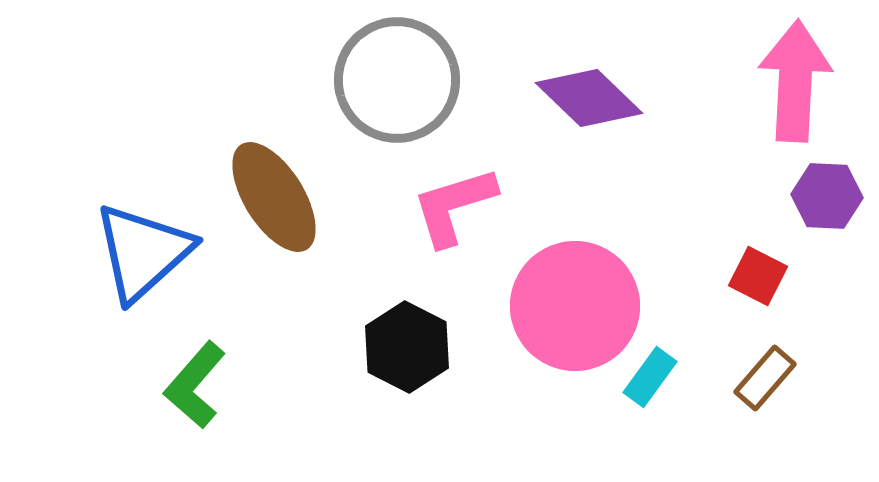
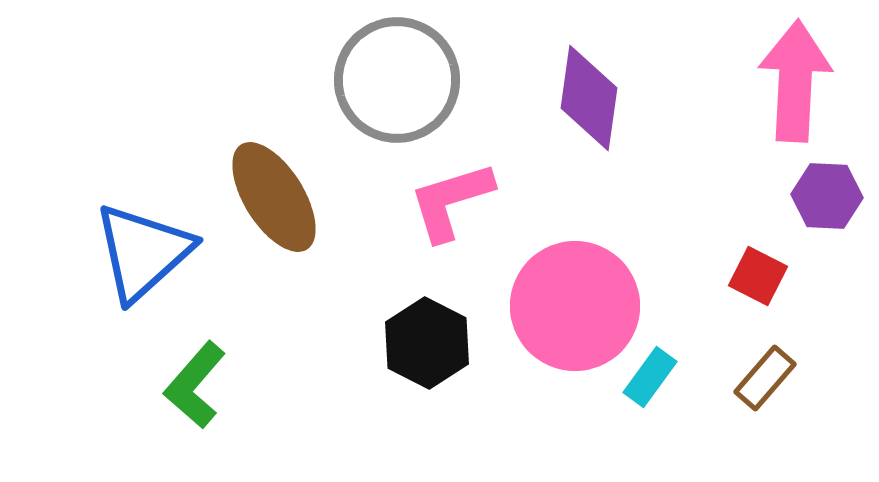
purple diamond: rotated 54 degrees clockwise
pink L-shape: moved 3 px left, 5 px up
black hexagon: moved 20 px right, 4 px up
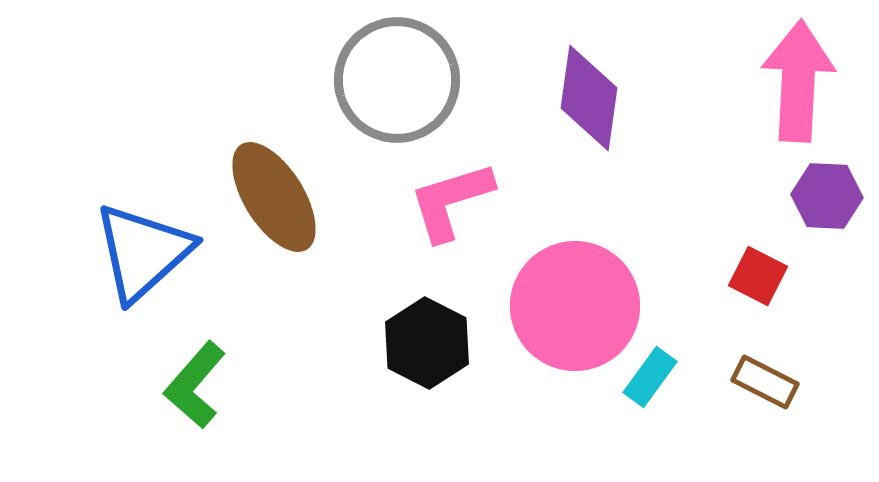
pink arrow: moved 3 px right
brown rectangle: moved 4 px down; rotated 76 degrees clockwise
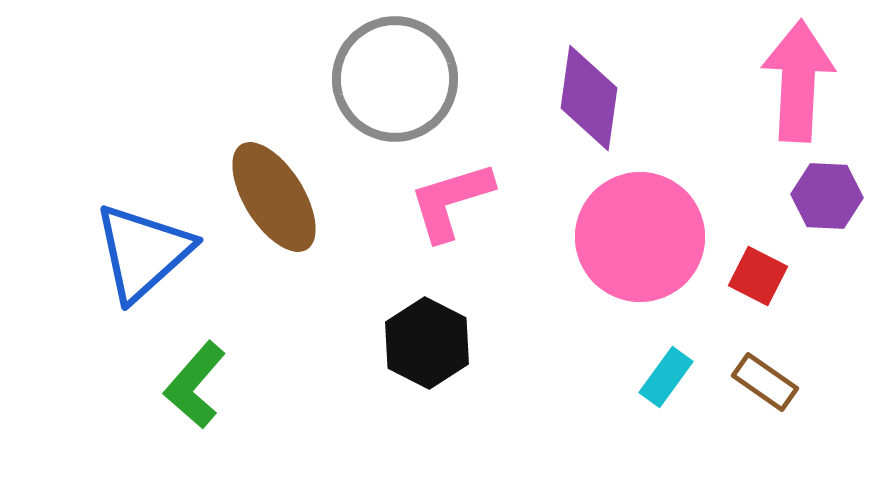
gray circle: moved 2 px left, 1 px up
pink circle: moved 65 px right, 69 px up
cyan rectangle: moved 16 px right
brown rectangle: rotated 8 degrees clockwise
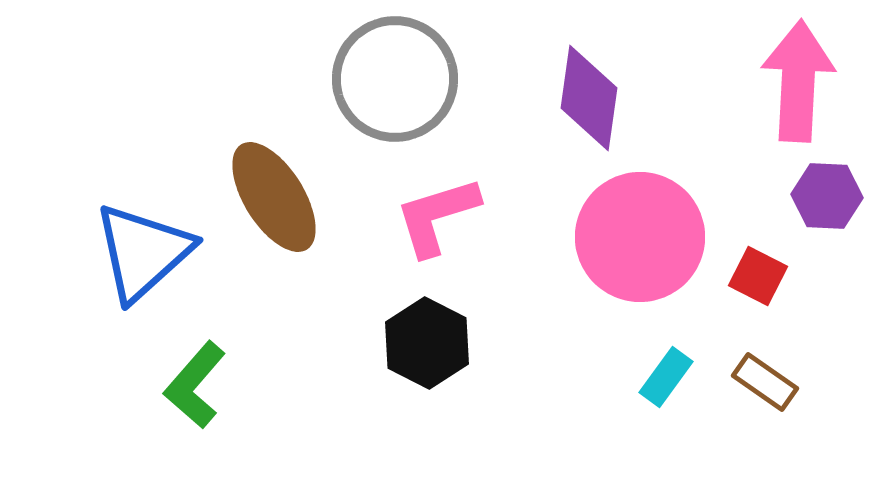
pink L-shape: moved 14 px left, 15 px down
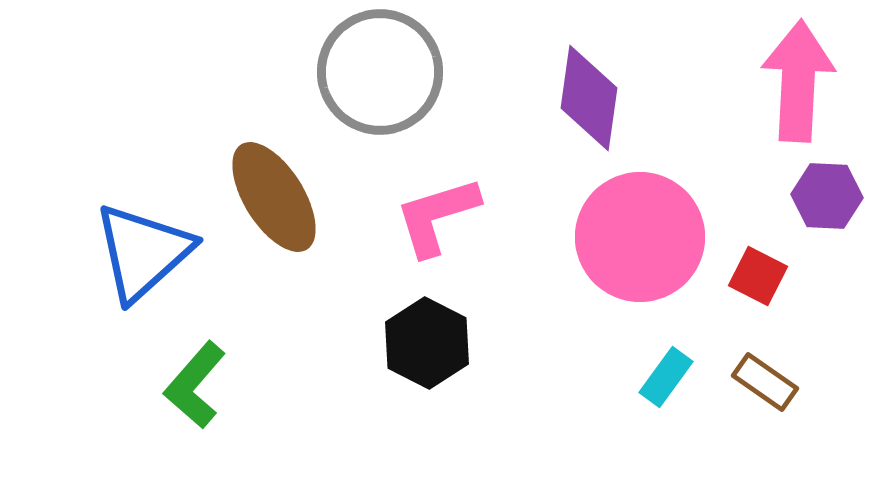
gray circle: moved 15 px left, 7 px up
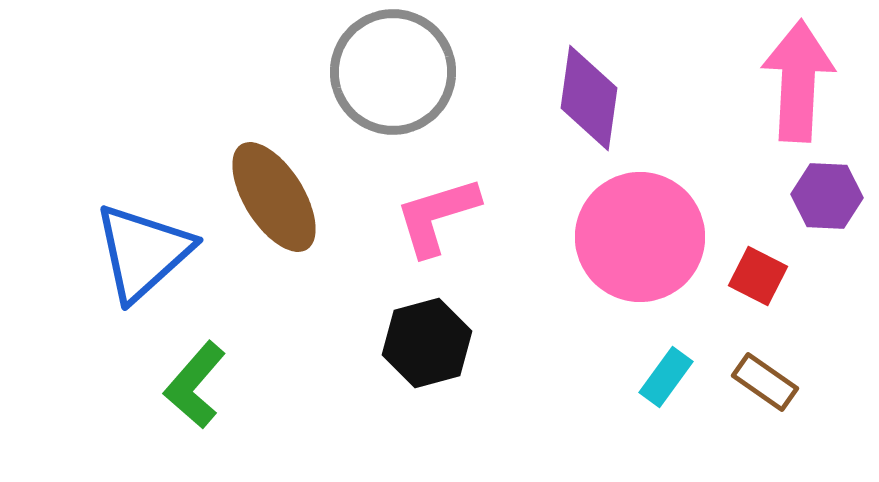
gray circle: moved 13 px right
black hexagon: rotated 18 degrees clockwise
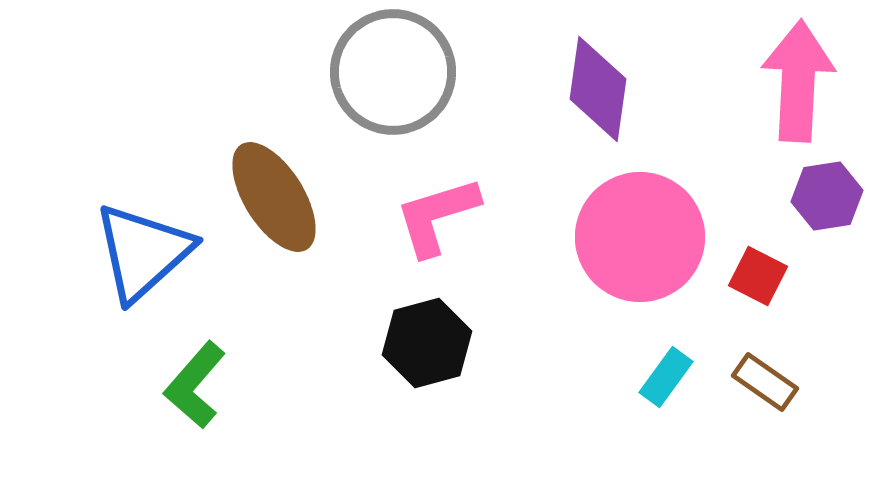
purple diamond: moved 9 px right, 9 px up
purple hexagon: rotated 12 degrees counterclockwise
